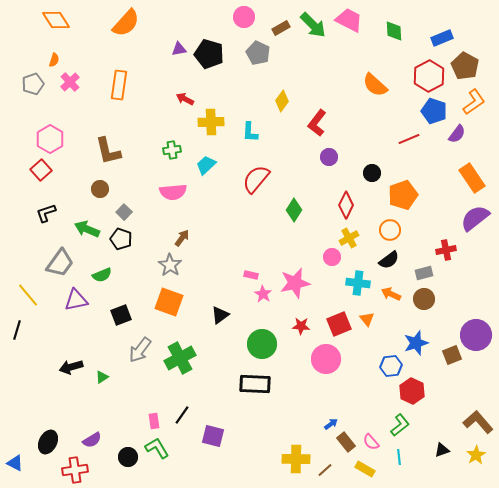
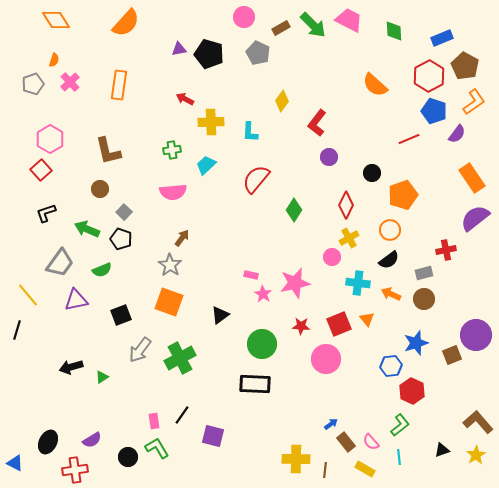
green semicircle at (102, 275): moved 5 px up
brown line at (325, 470): rotated 42 degrees counterclockwise
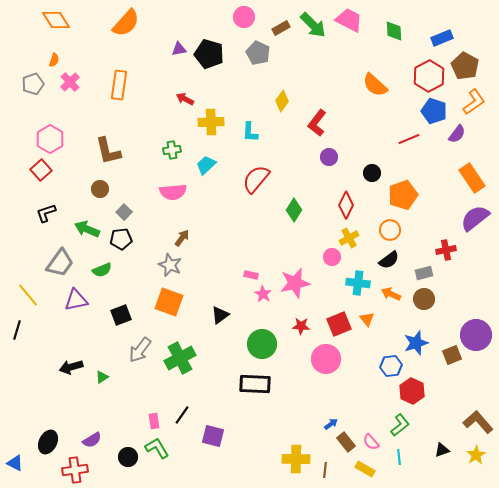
black pentagon at (121, 239): rotated 25 degrees counterclockwise
gray star at (170, 265): rotated 10 degrees counterclockwise
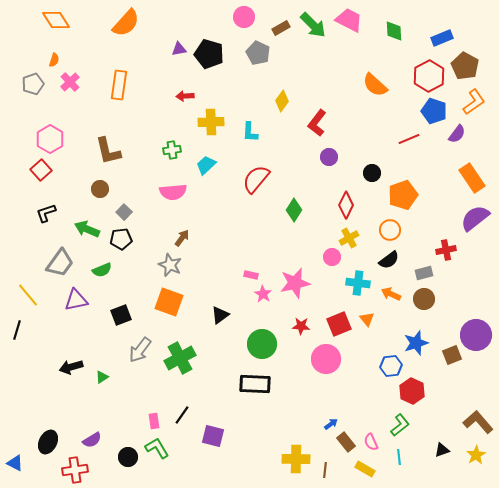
red arrow at (185, 99): moved 3 px up; rotated 30 degrees counterclockwise
pink semicircle at (371, 442): rotated 18 degrees clockwise
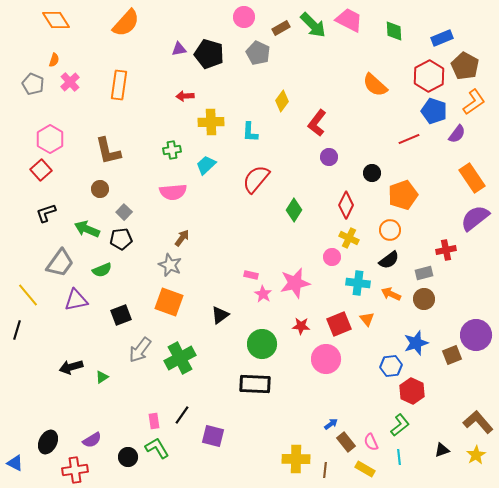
gray pentagon at (33, 84): rotated 30 degrees counterclockwise
yellow cross at (349, 238): rotated 36 degrees counterclockwise
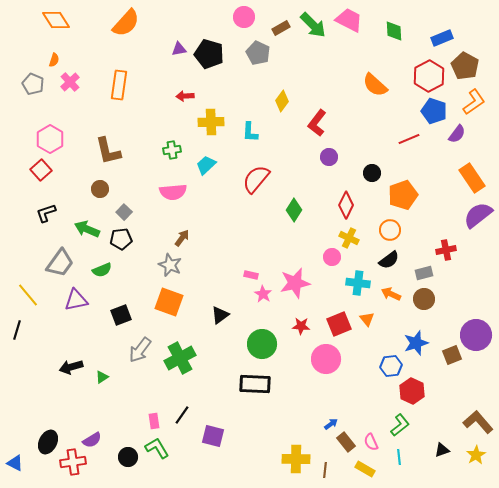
purple semicircle at (475, 218): moved 3 px right, 3 px up
red cross at (75, 470): moved 2 px left, 8 px up
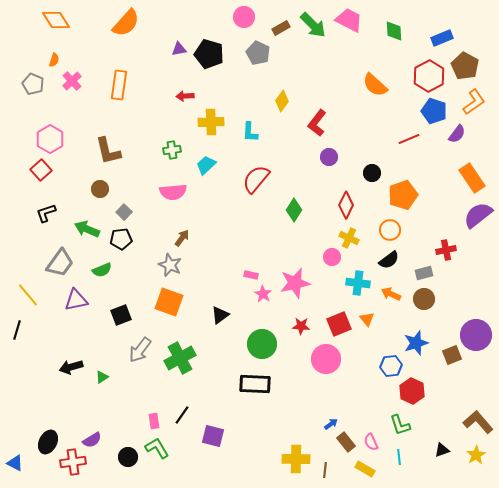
pink cross at (70, 82): moved 2 px right, 1 px up
green L-shape at (400, 425): rotated 110 degrees clockwise
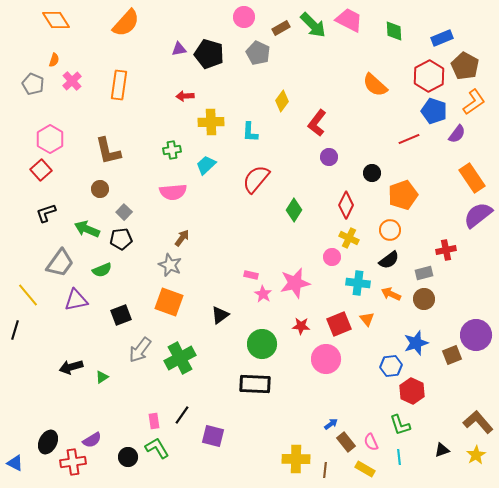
black line at (17, 330): moved 2 px left
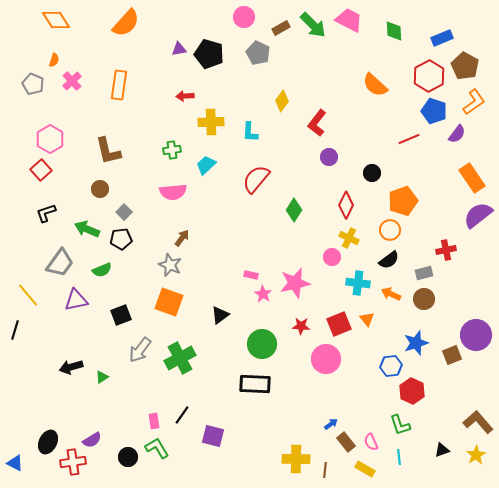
orange pentagon at (403, 195): moved 6 px down
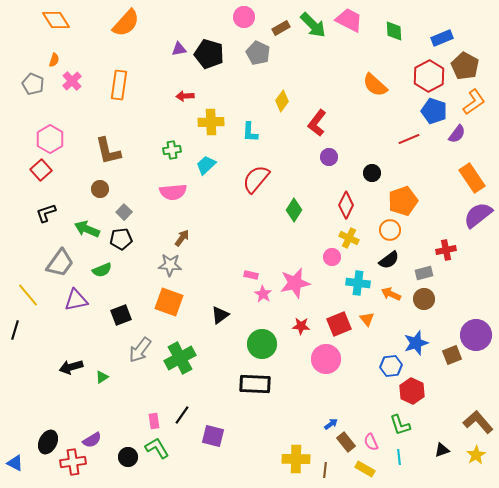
gray star at (170, 265): rotated 20 degrees counterclockwise
